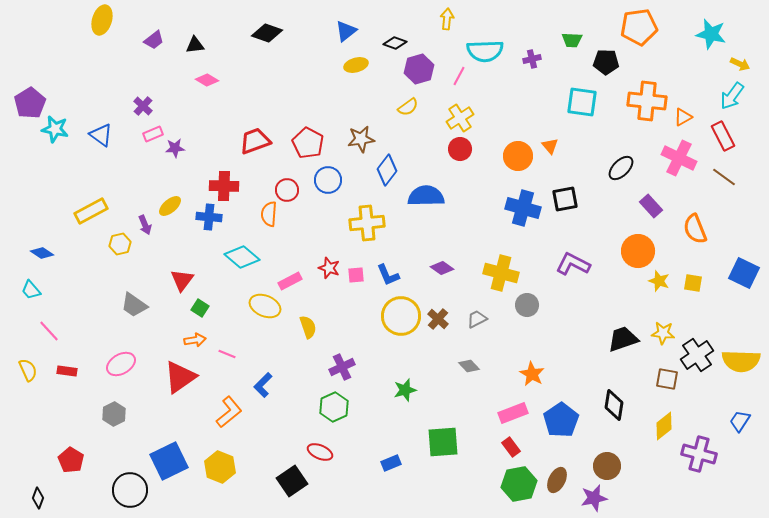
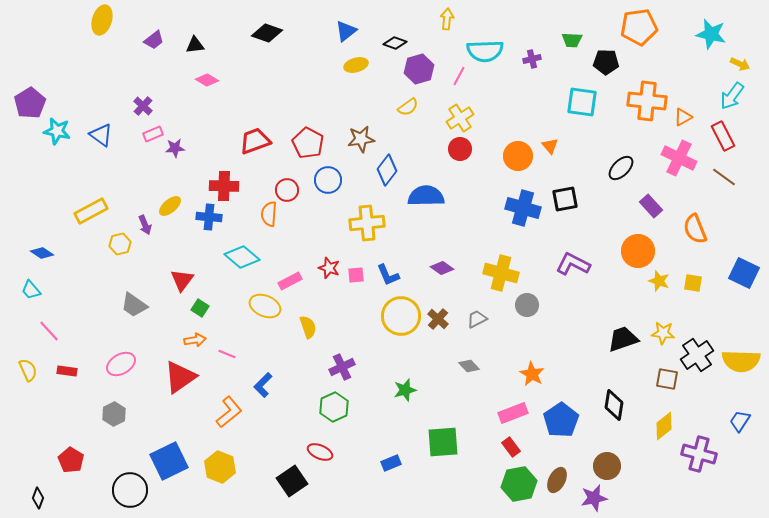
cyan star at (55, 129): moved 2 px right, 2 px down
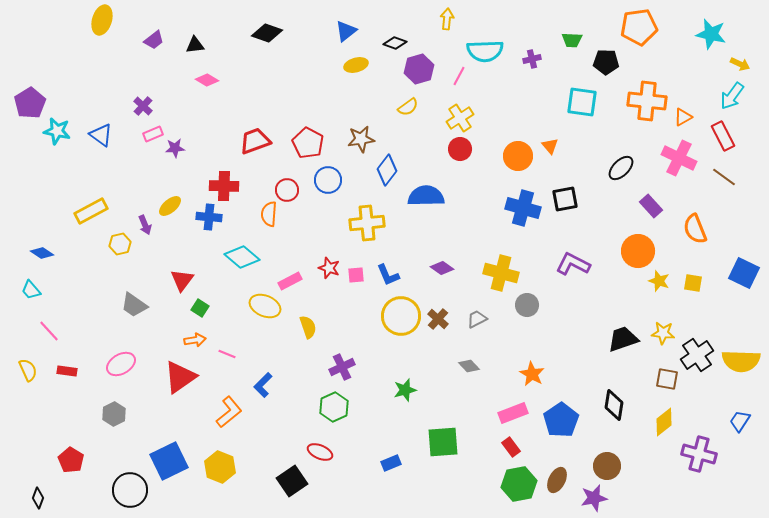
yellow diamond at (664, 426): moved 4 px up
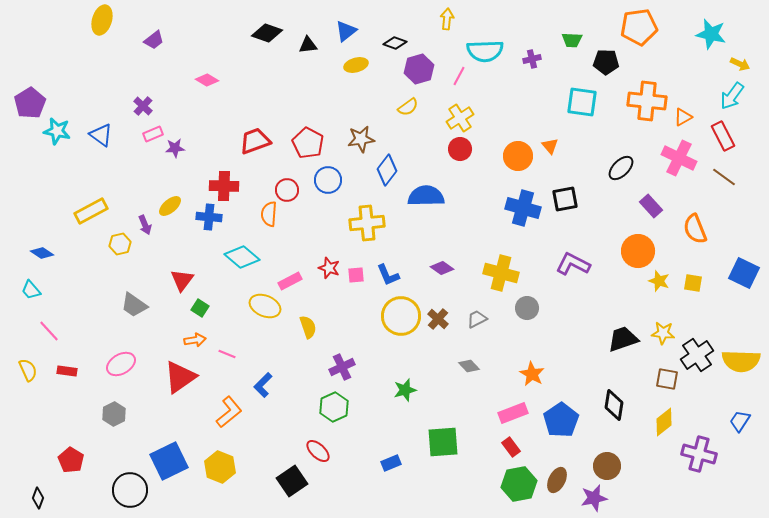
black triangle at (195, 45): moved 113 px right
gray circle at (527, 305): moved 3 px down
red ellipse at (320, 452): moved 2 px left, 1 px up; rotated 20 degrees clockwise
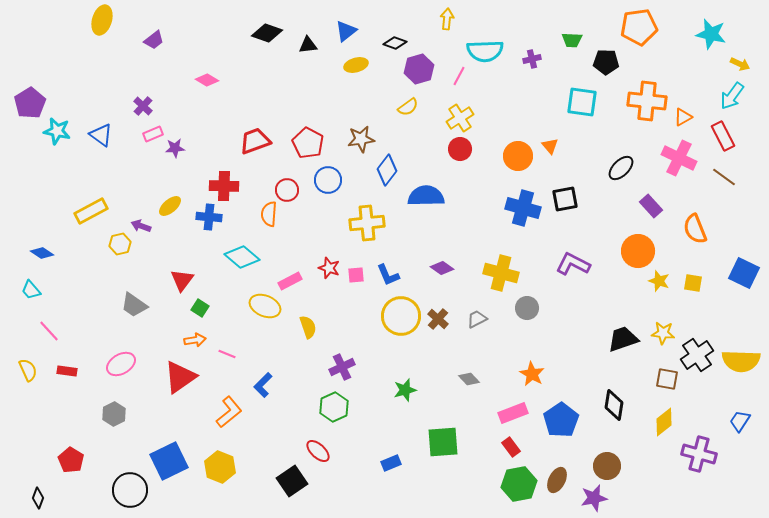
purple arrow at (145, 225): moved 4 px left, 1 px down; rotated 132 degrees clockwise
gray diamond at (469, 366): moved 13 px down
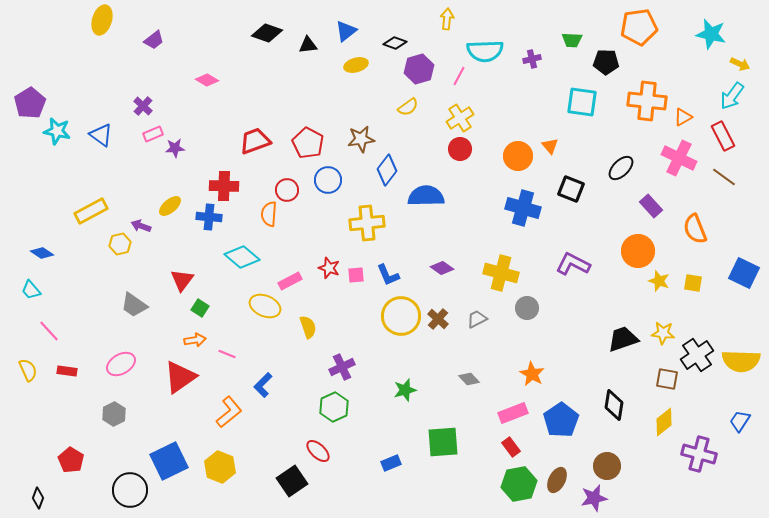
black square at (565, 199): moved 6 px right, 10 px up; rotated 32 degrees clockwise
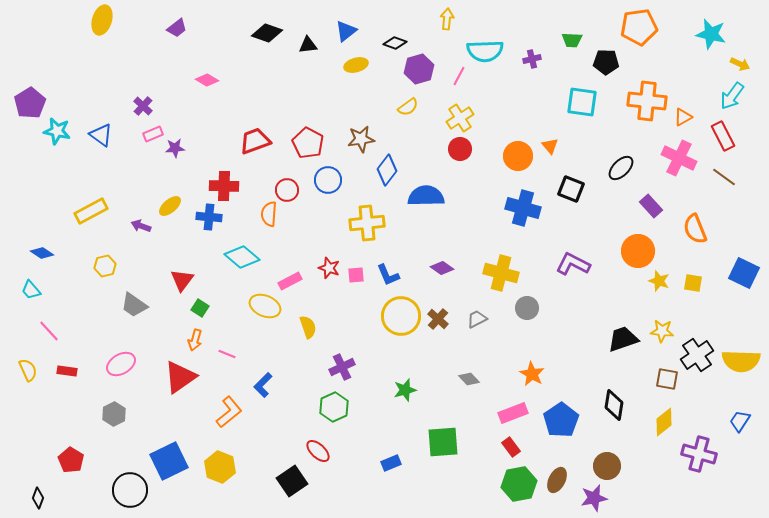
purple trapezoid at (154, 40): moved 23 px right, 12 px up
yellow hexagon at (120, 244): moved 15 px left, 22 px down
yellow star at (663, 333): moved 1 px left, 2 px up
orange arrow at (195, 340): rotated 115 degrees clockwise
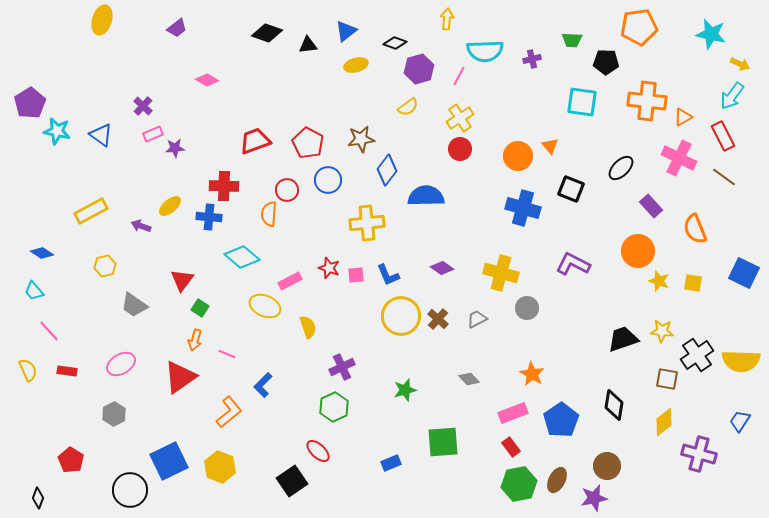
cyan trapezoid at (31, 290): moved 3 px right, 1 px down
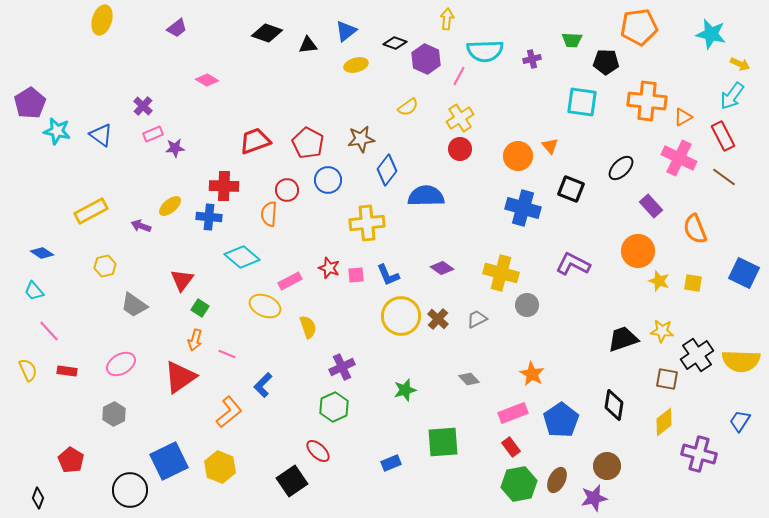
purple hexagon at (419, 69): moved 7 px right, 10 px up; rotated 20 degrees counterclockwise
gray circle at (527, 308): moved 3 px up
